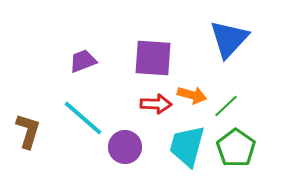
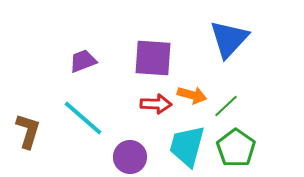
purple circle: moved 5 px right, 10 px down
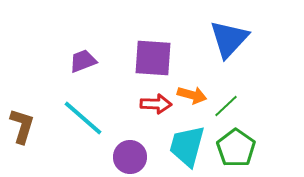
brown L-shape: moved 6 px left, 5 px up
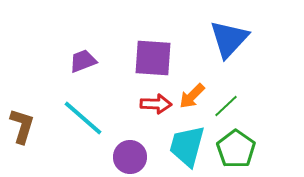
orange arrow: moved 1 px down; rotated 120 degrees clockwise
green pentagon: moved 1 px down
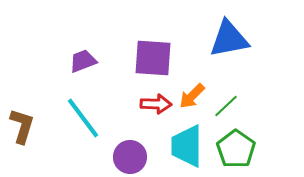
blue triangle: rotated 36 degrees clockwise
cyan line: rotated 12 degrees clockwise
cyan trapezoid: rotated 15 degrees counterclockwise
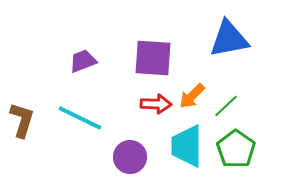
cyan line: moved 3 px left; rotated 27 degrees counterclockwise
brown L-shape: moved 6 px up
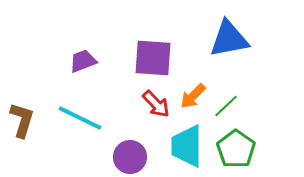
orange arrow: moved 1 px right
red arrow: rotated 44 degrees clockwise
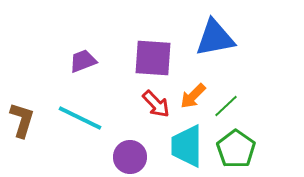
blue triangle: moved 14 px left, 1 px up
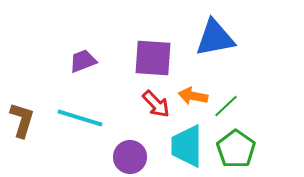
orange arrow: rotated 56 degrees clockwise
cyan line: rotated 9 degrees counterclockwise
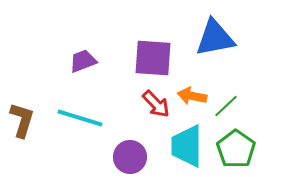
orange arrow: moved 1 px left
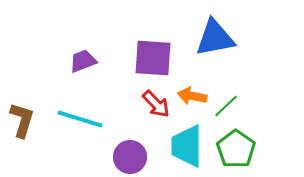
cyan line: moved 1 px down
